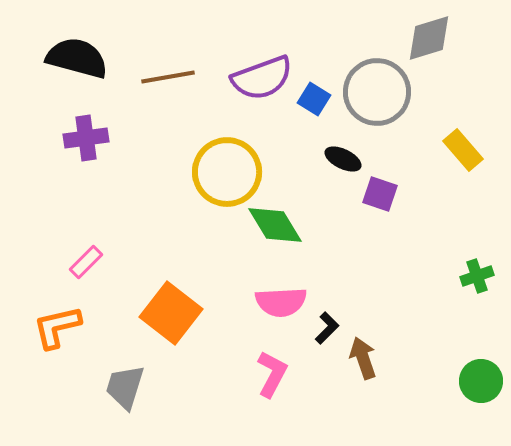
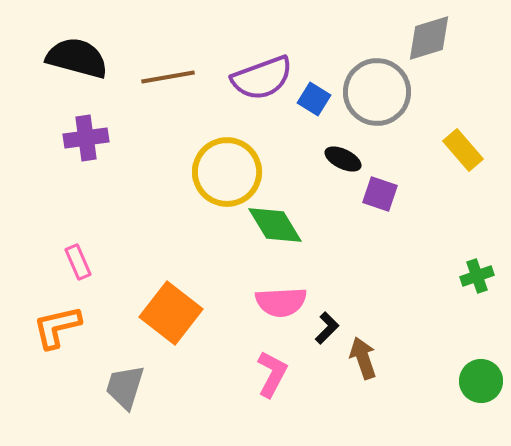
pink rectangle: moved 8 px left; rotated 68 degrees counterclockwise
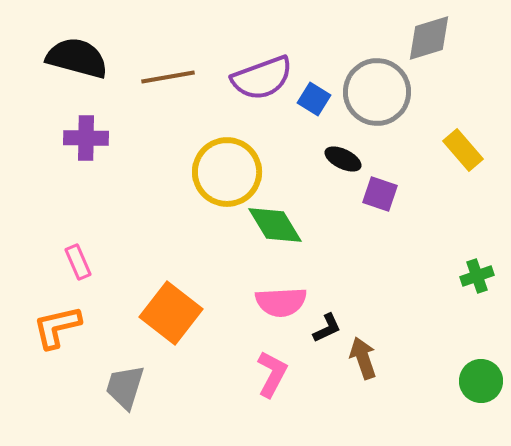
purple cross: rotated 9 degrees clockwise
black L-shape: rotated 20 degrees clockwise
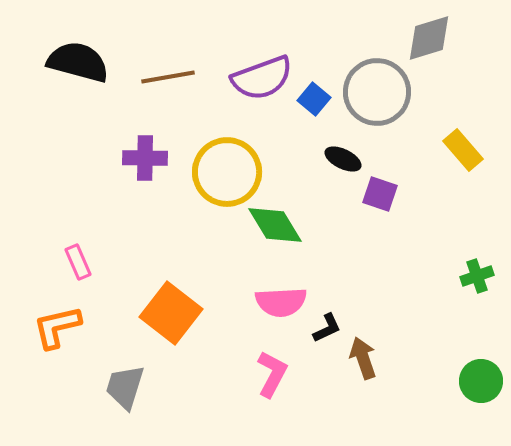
black semicircle: moved 1 px right, 4 px down
blue square: rotated 8 degrees clockwise
purple cross: moved 59 px right, 20 px down
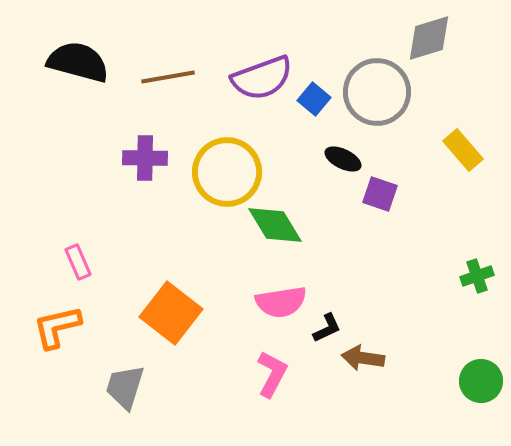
pink semicircle: rotated 6 degrees counterclockwise
brown arrow: rotated 63 degrees counterclockwise
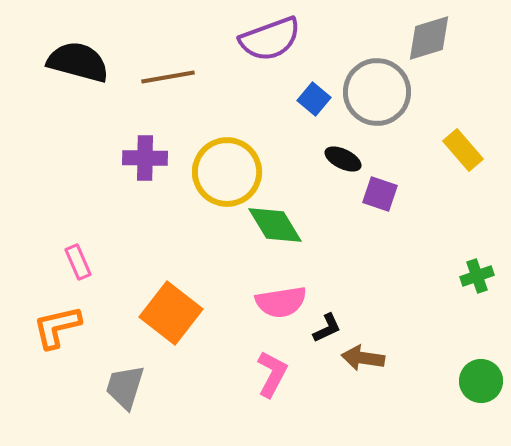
purple semicircle: moved 8 px right, 39 px up
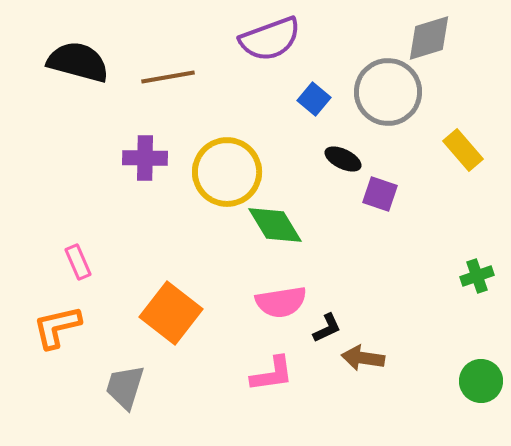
gray circle: moved 11 px right
pink L-shape: rotated 54 degrees clockwise
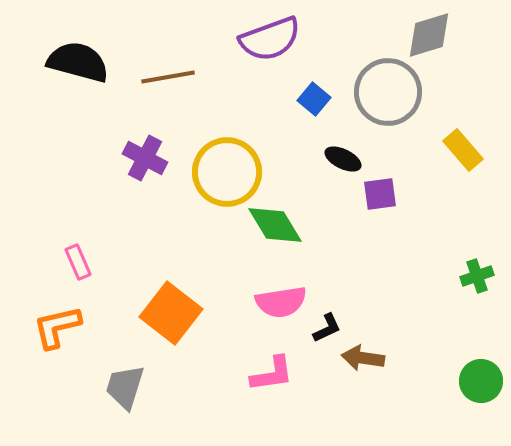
gray diamond: moved 3 px up
purple cross: rotated 27 degrees clockwise
purple square: rotated 27 degrees counterclockwise
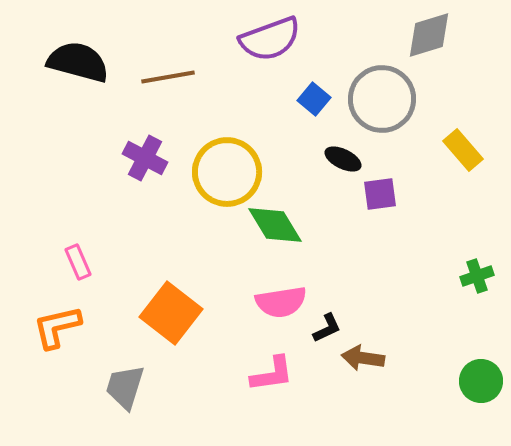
gray circle: moved 6 px left, 7 px down
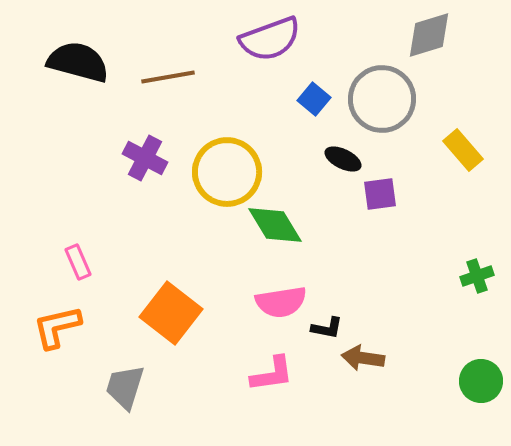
black L-shape: rotated 36 degrees clockwise
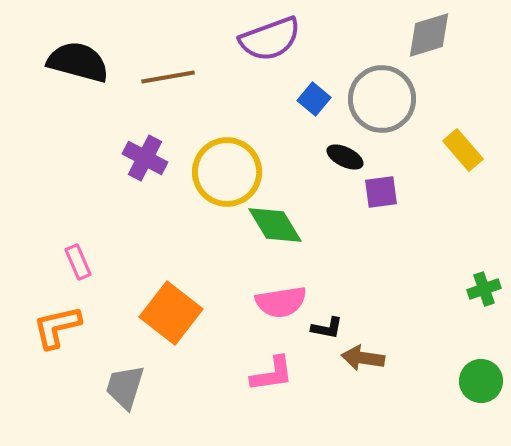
black ellipse: moved 2 px right, 2 px up
purple square: moved 1 px right, 2 px up
green cross: moved 7 px right, 13 px down
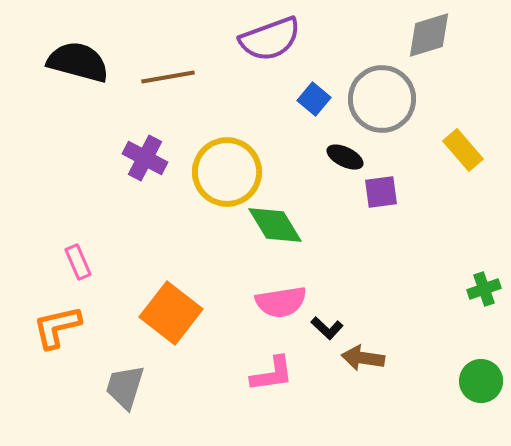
black L-shape: rotated 32 degrees clockwise
